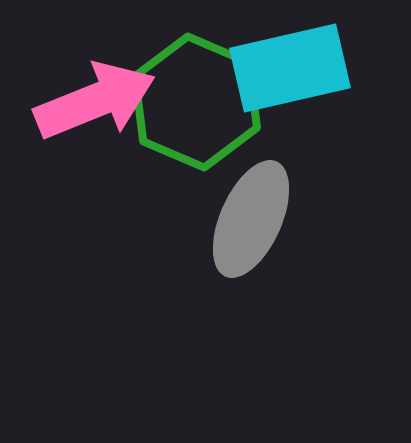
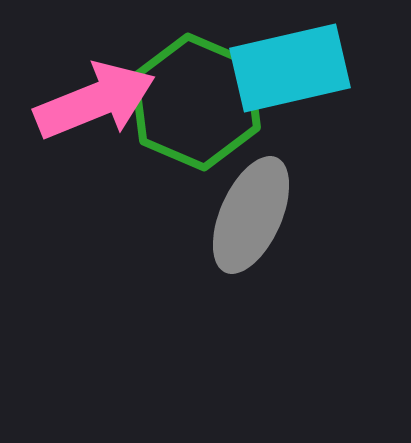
gray ellipse: moved 4 px up
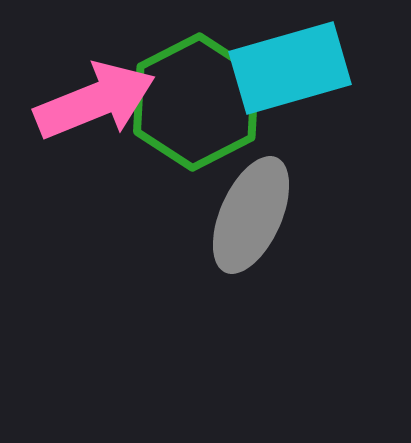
cyan rectangle: rotated 3 degrees counterclockwise
green hexagon: rotated 10 degrees clockwise
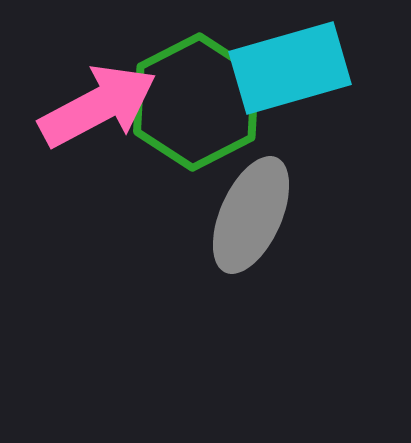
pink arrow: moved 3 px right, 5 px down; rotated 6 degrees counterclockwise
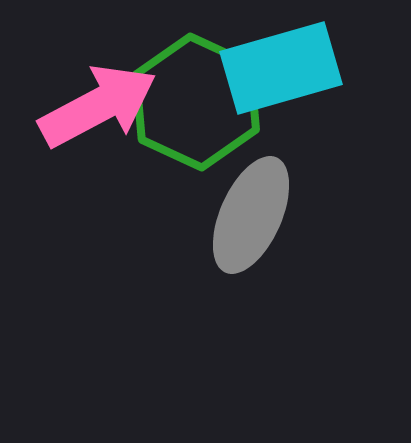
cyan rectangle: moved 9 px left
green hexagon: rotated 8 degrees counterclockwise
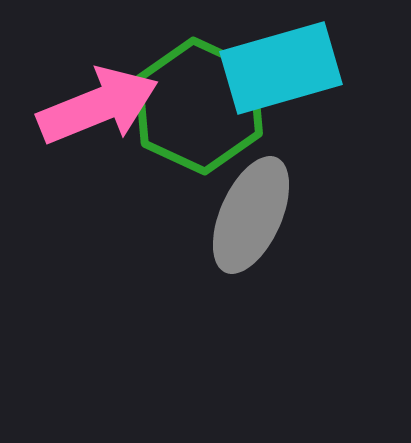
green hexagon: moved 3 px right, 4 px down
pink arrow: rotated 6 degrees clockwise
